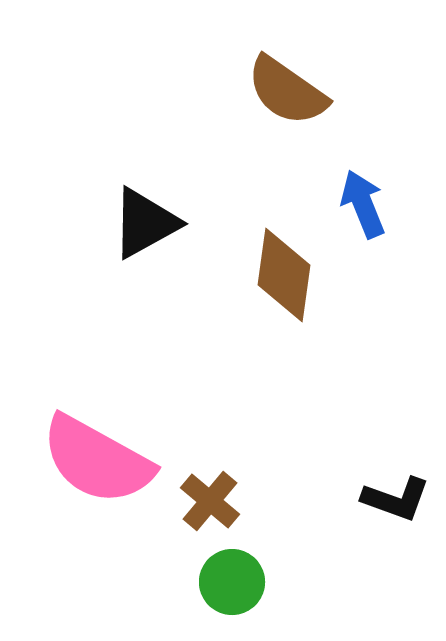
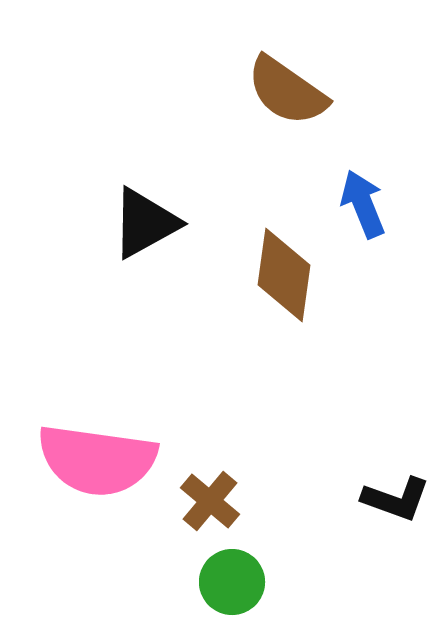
pink semicircle: rotated 21 degrees counterclockwise
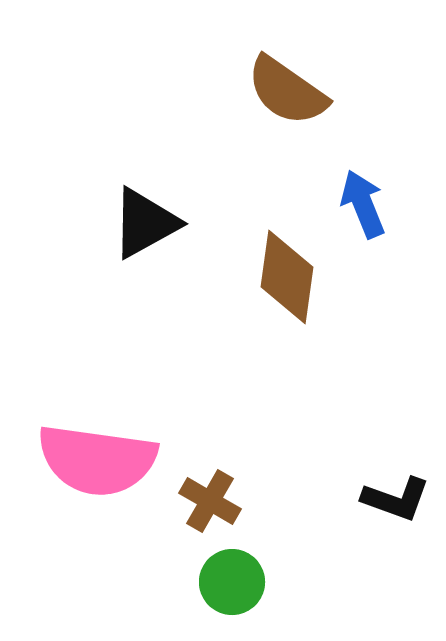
brown diamond: moved 3 px right, 2 px down
brown cross: rotated 10 degrees counterclockwise
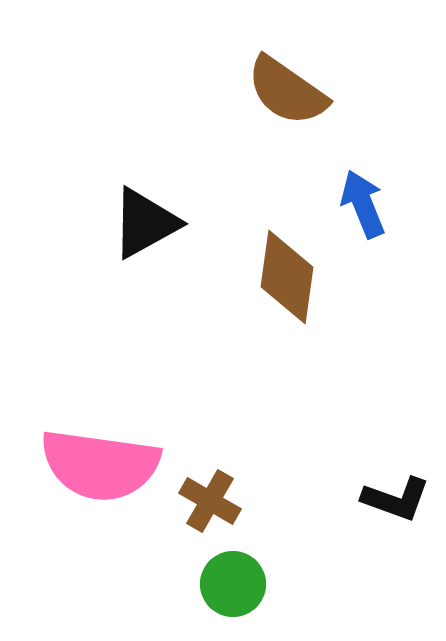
pink semicircle: moved 3 px right, 5 px down
green circle: moved 1 px right, 2 px down
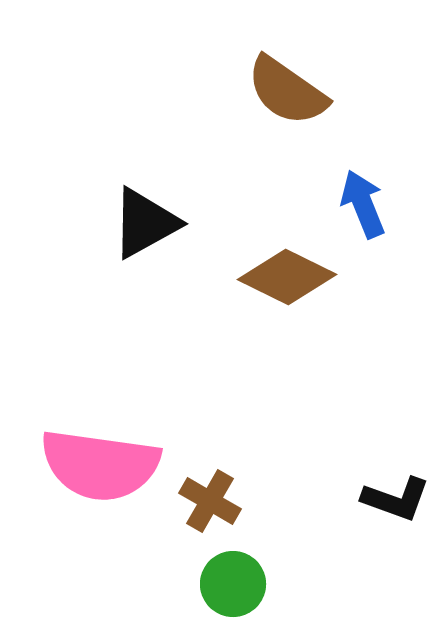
brown diamond: rotated 72 degrees counterclockwise
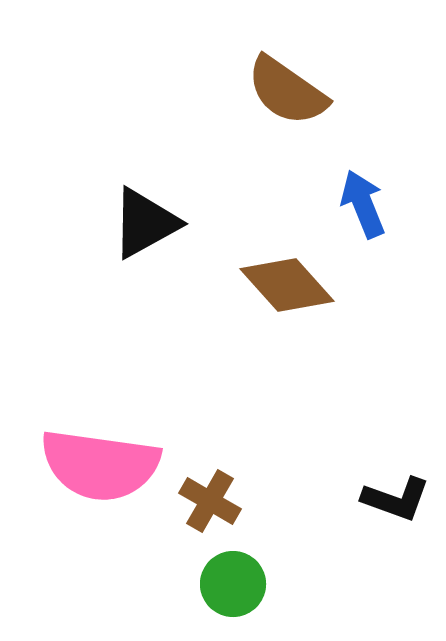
brown diamond: moved 8 px down; rotated 22 degrees clockwise
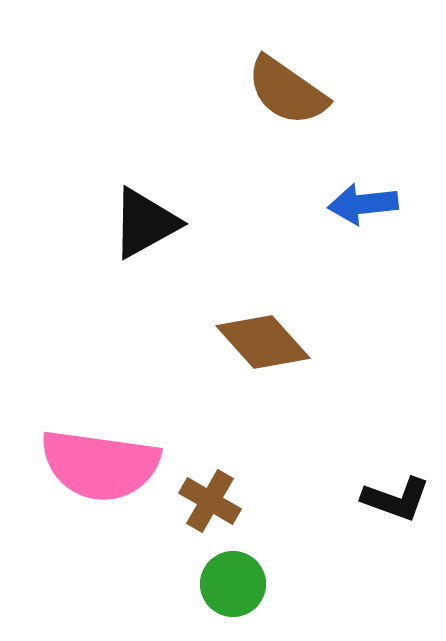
blue arrow: rotated 74 degrees counterclockwise
brown diamond: moved 24 px left, 57 px down
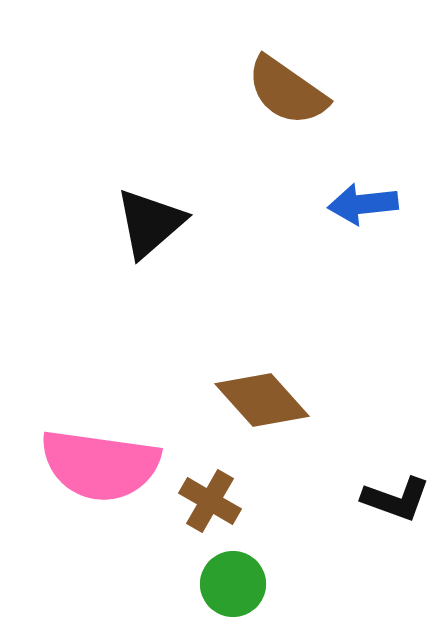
black triangle: moved 5 px right; rotated 12 degrees counterclockwise
brown diamond: moved 1 px left, 58 px down
